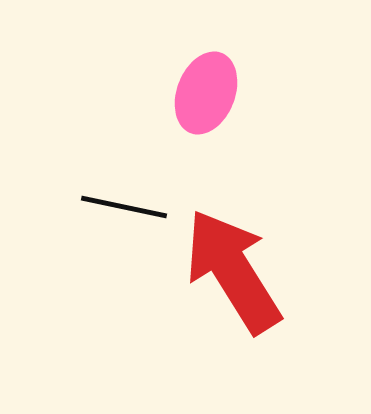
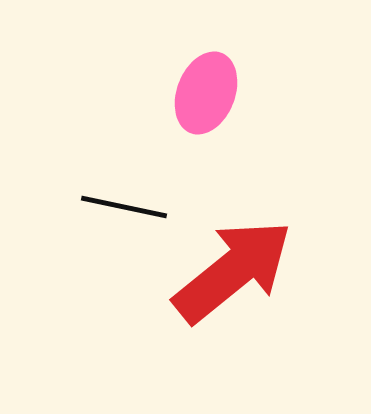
red arrow: rotated 83 degrees clockwise
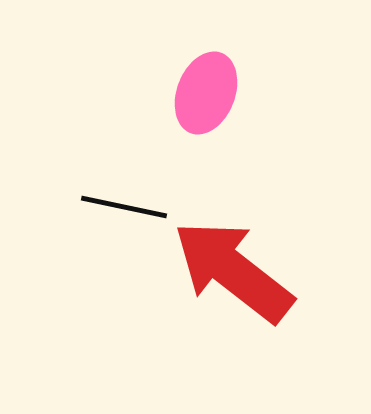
red arrow: rotated 103 degrees counterclockwise
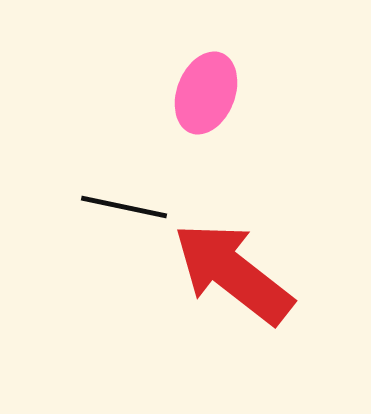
red arrow: moved 2 px down
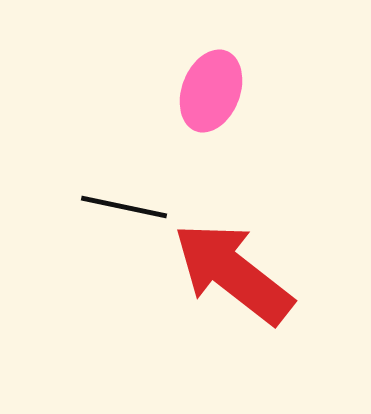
pink ellipse: moved 5 px right, 2 px up
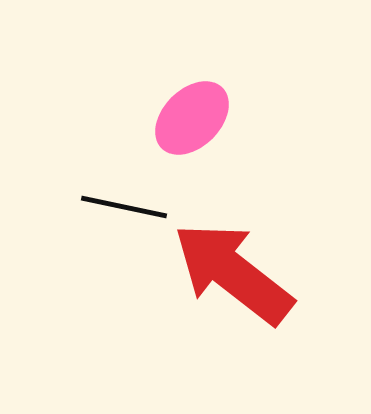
pink ellipse: moved 19 px left, 27 px down; rotated 24 degrees clockwise
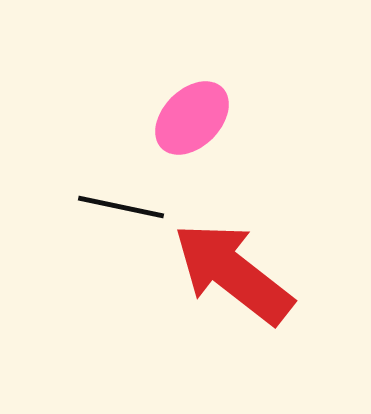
black line: moved 3 px left
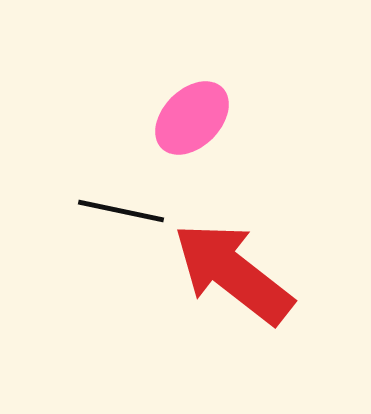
black line: moved 4 px down
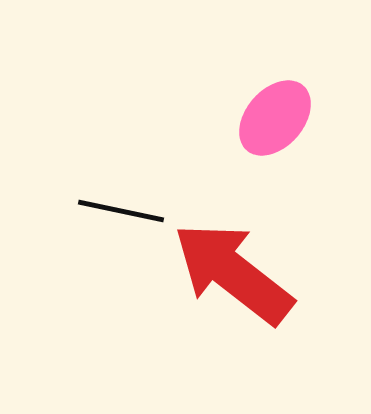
pink ellipse: moved 83 px right; rotated 4 degrees counterclockwise
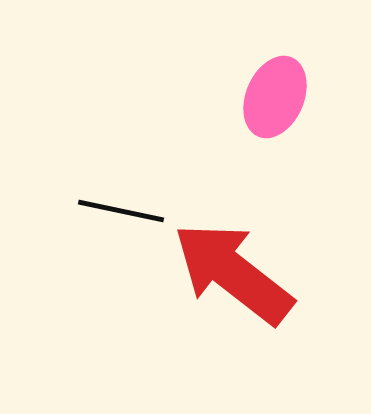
pink ellipse: moved 21 px up; rotated 18 degrees counterclockwise
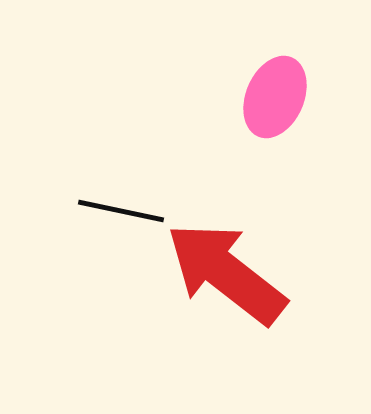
red arrow: moved 7 px left
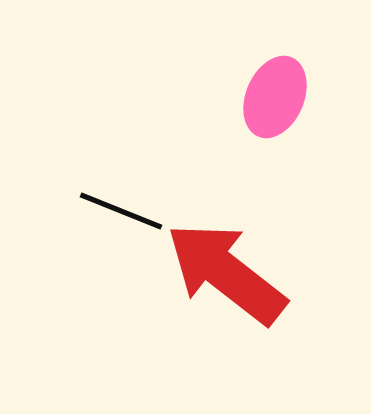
black line: rotated 10 degrees clockwise
